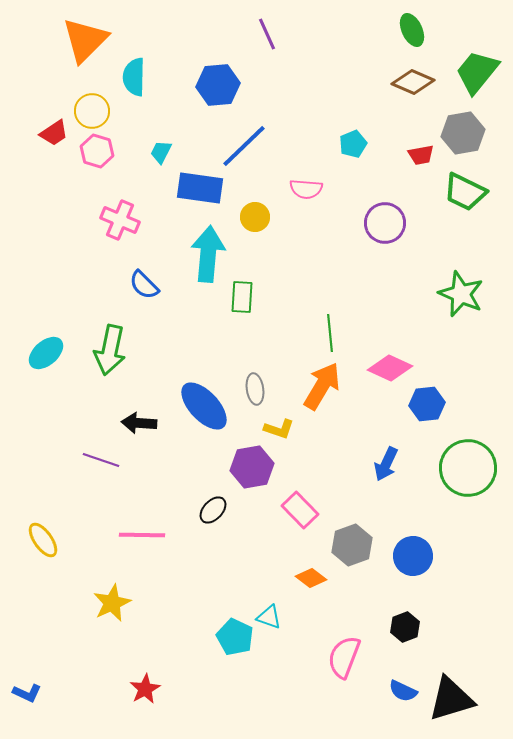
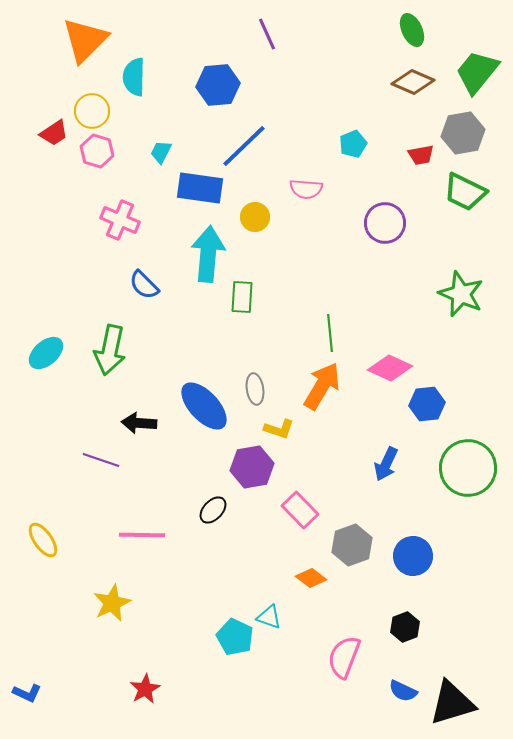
black triangle at (451, 699): moved 1 px right, 4 px down
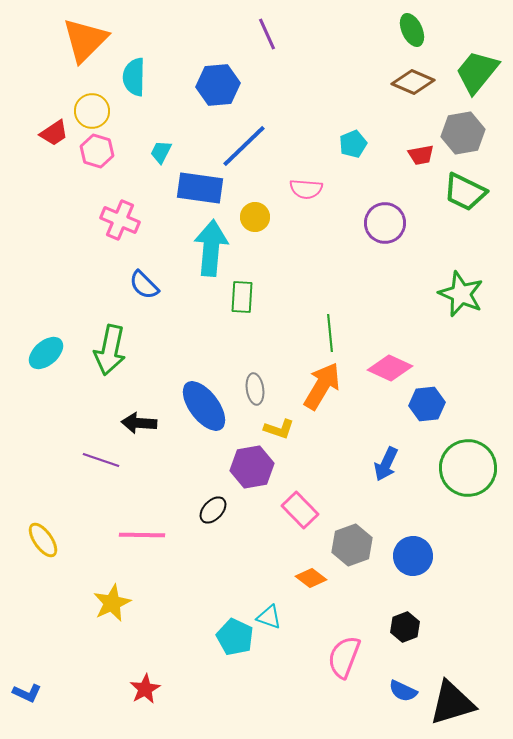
cyan arrow at (208, 254): moved 3 px right, 6 px up
blue ellipse at (204, 406): rotated 6 degrees clockwise
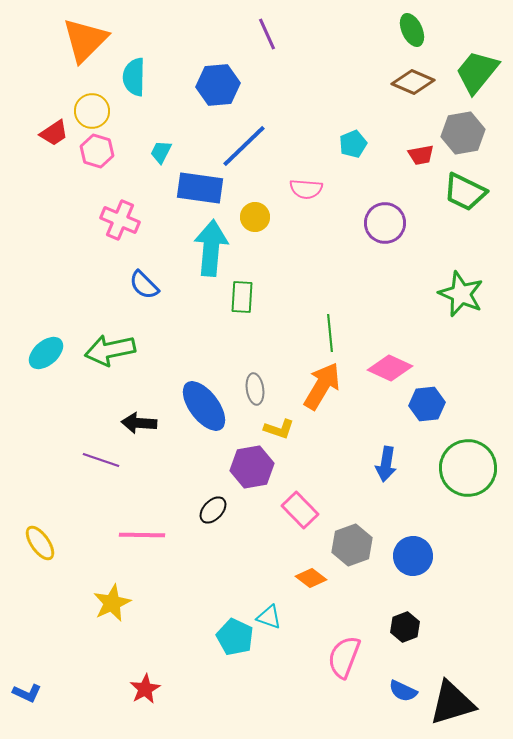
green arrow at (110, 350): rotated 66 degrees clockwise
blue arrow at (386, 464): rotated 16 degrees counterclockwise
yellow ellipse at (43, 540): moved 3 px left, 3 px down
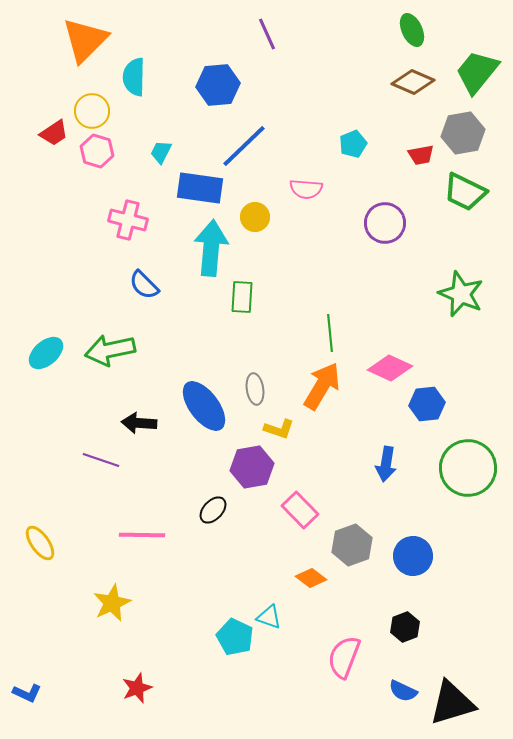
pink cross at (120, 220): moved 8 px right; rotated 9 degrees counterclockwise
red star at (145, 689): moved 8 px left, 1 px up; rotated 8 degrees clockwise
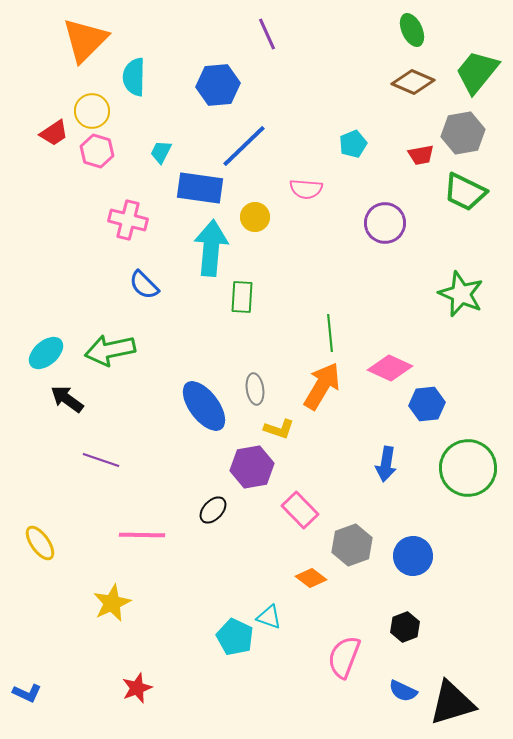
black arrow at (139, 423): moved 72 px left, 24 px up; rotated 32 degrees clockwise
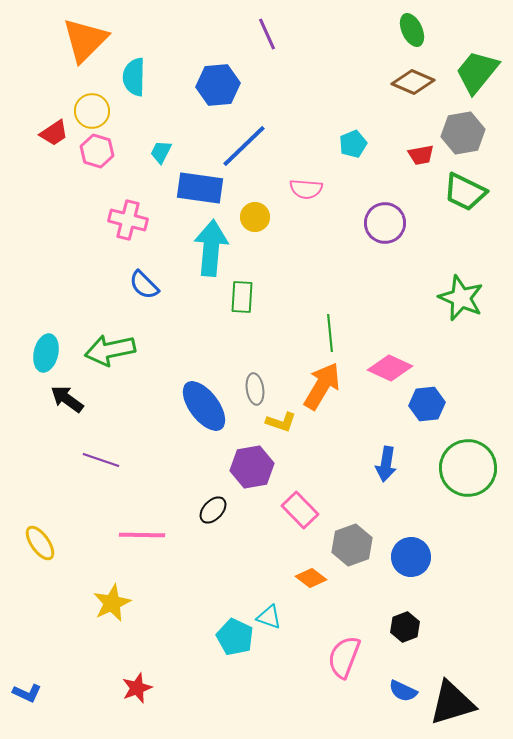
green star at (461, 294): moved 4 px down
cyan ellipse at (46, 353): rotated 36 degrees counterclockwise
yellow L-shape at (279, 429): moved 2 px right, 7 px up
blue circle at (413, 556): moved 2 px left, 1 px down
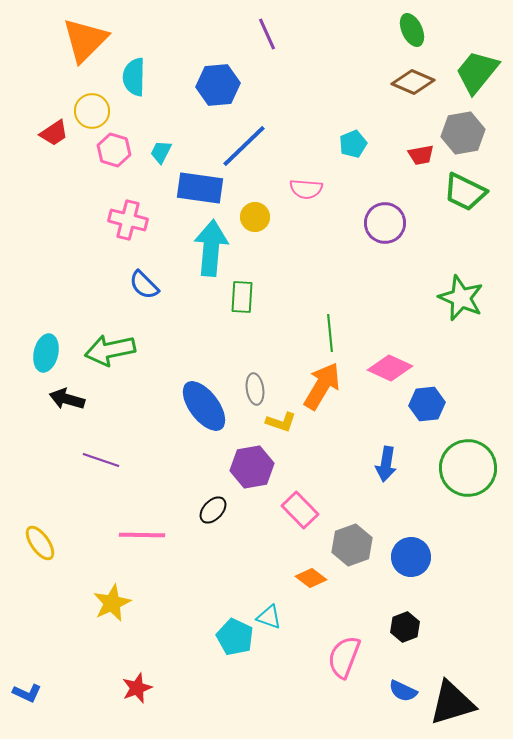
pink hexagon at (97, 151): moved 17 px right, 1 px up
black arrow at (67, 399): rotated 20 degrees counterclockwise
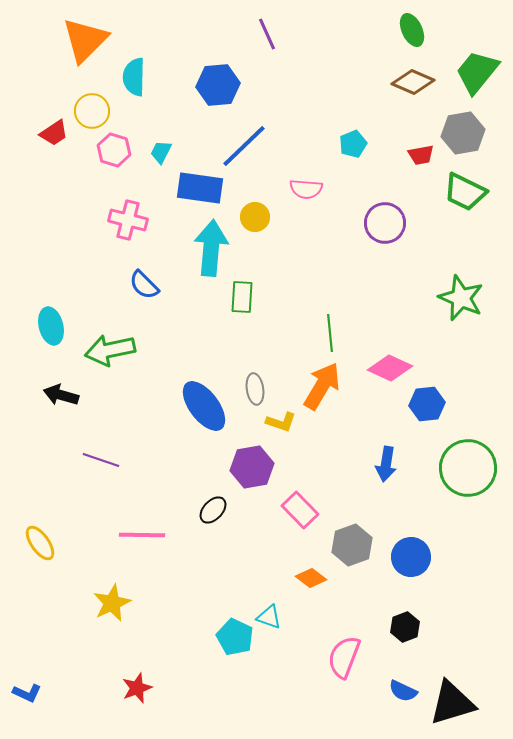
cyan ellipse at (46, 353): moved 5 px right, 27 px up; rotated 27 degrees counterclockwise
black arrow at (67, 399): moved 6 px left, 4 px up
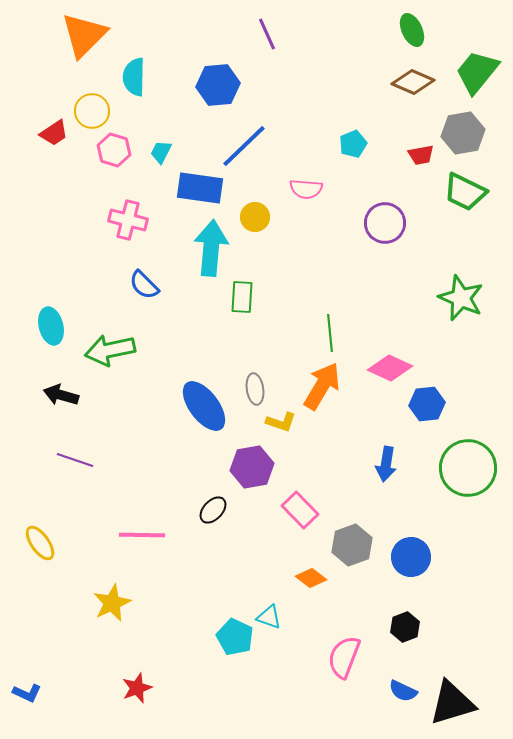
orange triangle at (85, 40): moved 1 px left, 5 px up
purple line at (101, 460): moved 26 px left
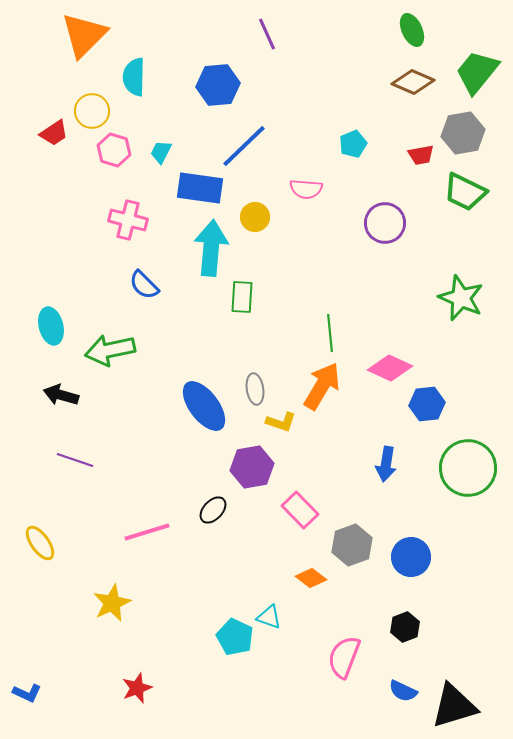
pink line at (142, 535): moved 5 px right, 3 px up; rotated 18 degrees counterclockwise
black triangle at (452, 703): moved 2 px right, 3 px down
